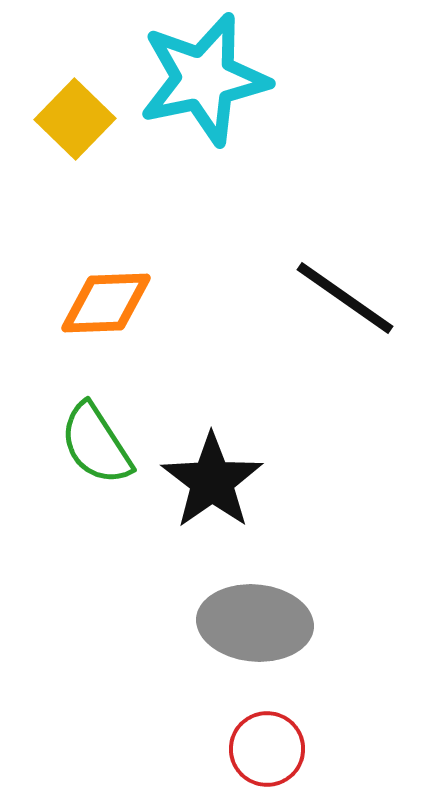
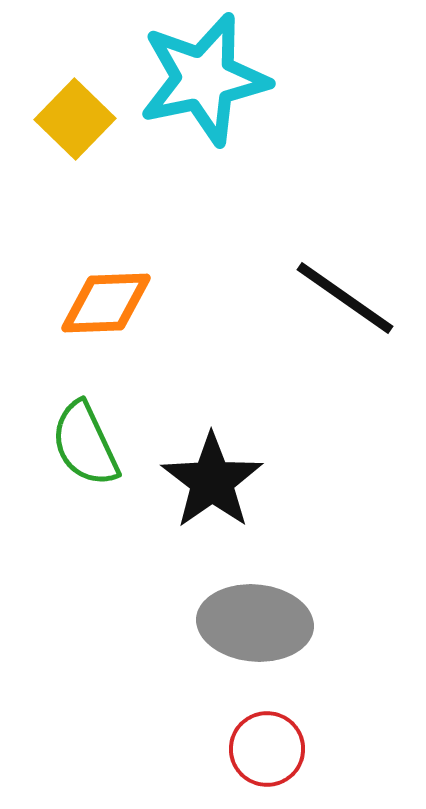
green semicircle: moved 11 px left; rotated 8 degrees clockwise
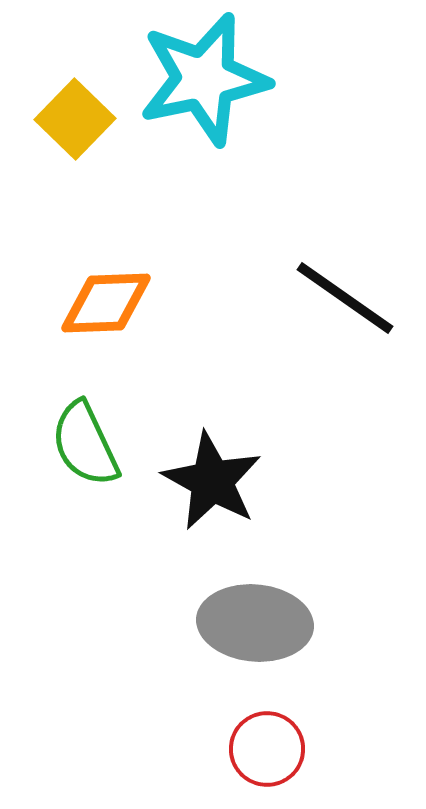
black star: rotated 8 degrees counterclockwise
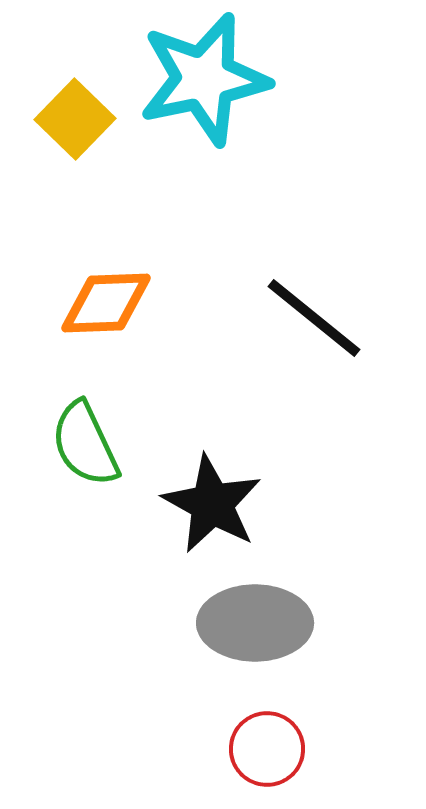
black line: moved 31 px left, 20 px down; rotated 4 degrees clockwise
black star: moved 23 px down
gray ellipse: rotated 5 degrees counterclockwise
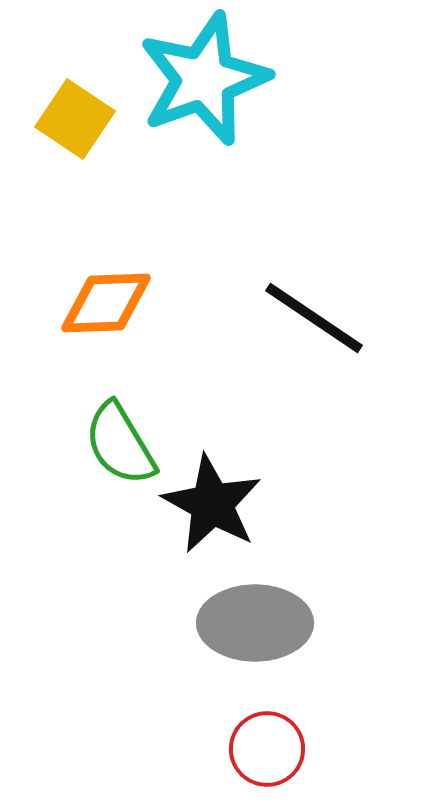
cyan star: rotated 8 degrees counterclockwise
yellow square: rotated 10 degrees counterclockwise
black line: rotated 5 degrees counterclockwise
green semicircle: moved 35 px right; rotated 6 degrees counterclockwise
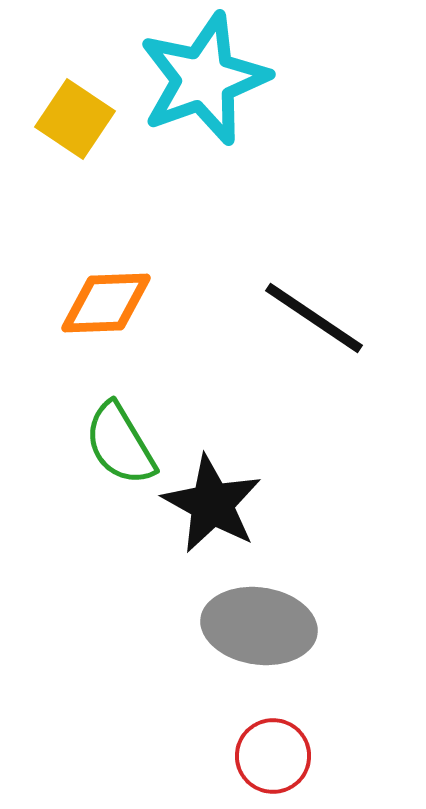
gray ellipse: moved 4 px right, 3 px down; rotated 8 degrees clockwise
red circle: moved 6 px right, 7 px down
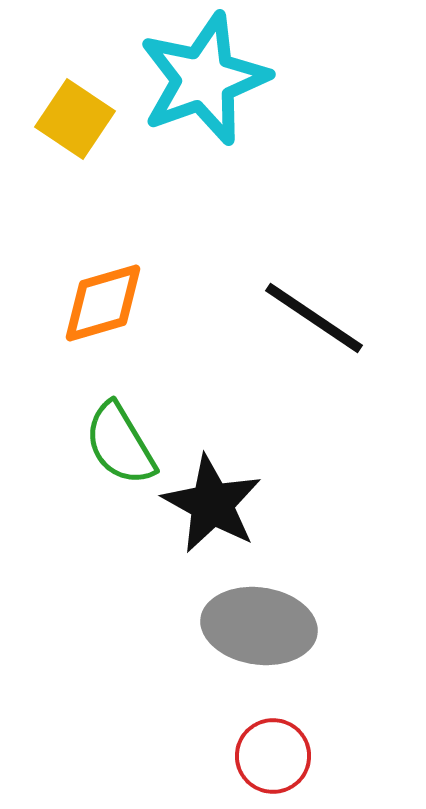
orange diamond: moved 3 px left; rotated 14 degrees counterclockwise
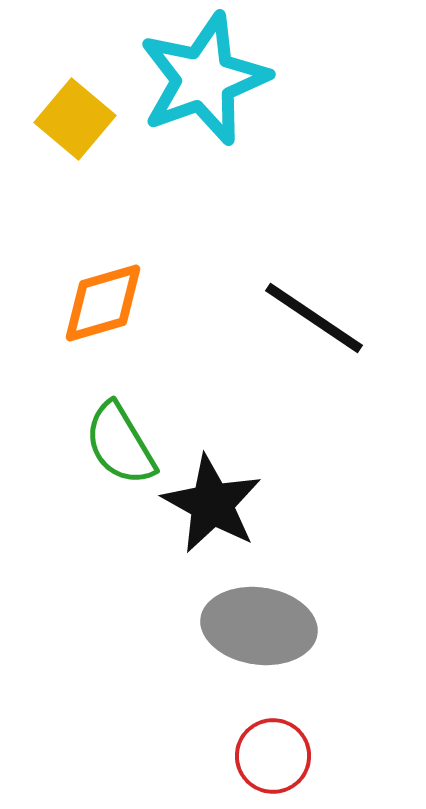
yellow square: rotated 6 degrees clockwise
